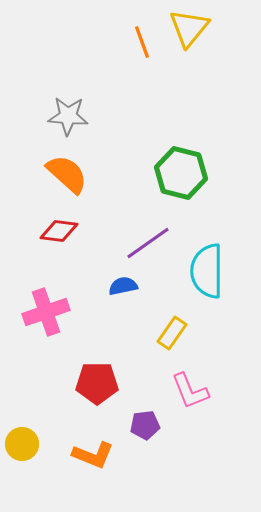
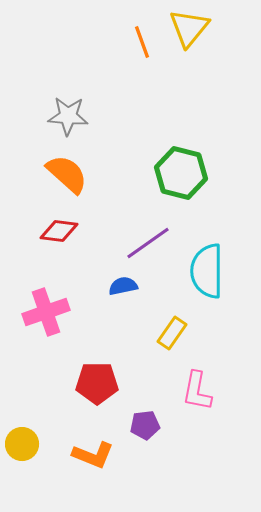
pink L-shape: moved 7 px right; rotated 33 degrees clockwise
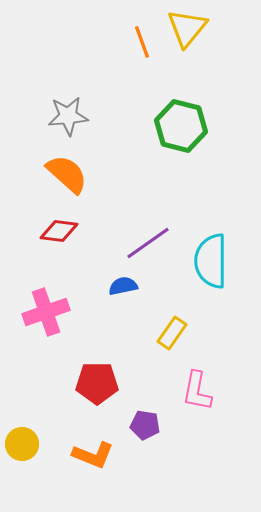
yellow triangle: moved 2 px left
gray star: rotated 9 degrees counterclockwise
green hexagon: moved 47 px up
cyan semicircle: moved 4 px right, 10 px up
purple pentagon: rotated 16 degrees clockwise
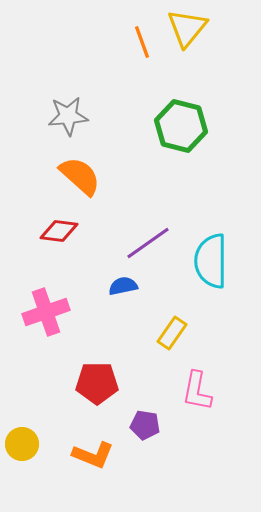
orange semicircle: moved 13 px right, 2 px down
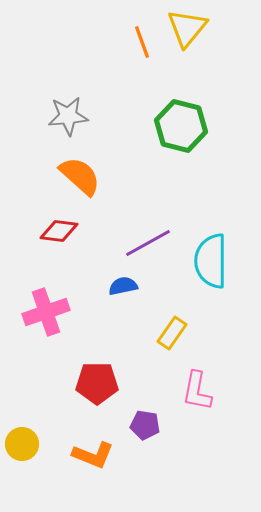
purple line: rotated 6 degrees clockwise
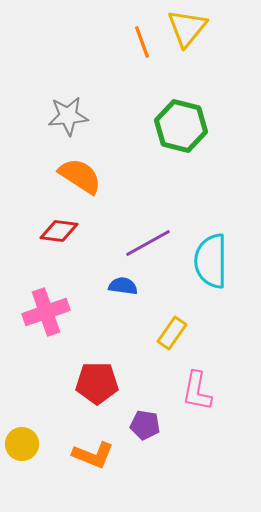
orange semicircle: rotated 9 degrees counterclockwise
blue semicircle: rotated 20 degrees clockwise
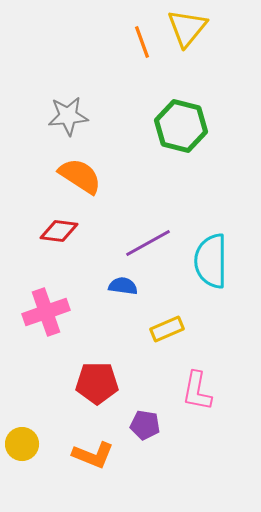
yellow rectangle: moved 5 px left, 4 px up; rotated 32 degrees clockwise
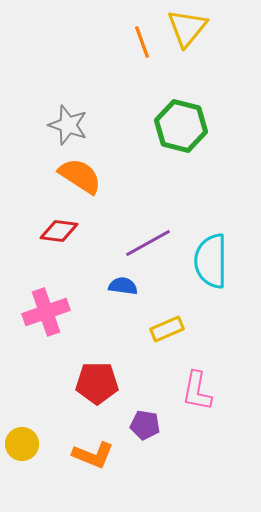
gray star: moved 9 px down; rotated 24 degrees clockwise
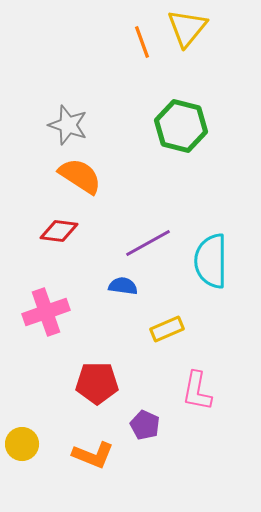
purple pentagon: rotated 16 degrees clockwise
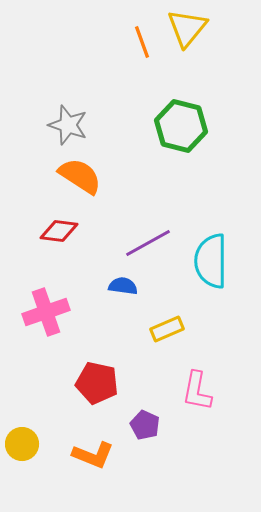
red pentagon: rotated 12 degrees clockwise
